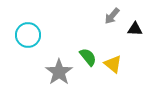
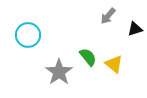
gray arrow: moved 4 px left
black triangle: rotated 21 degrees counterclockwise
yellow triangle: moved 1 px right
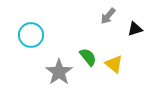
cyan circle: moved 3 px right
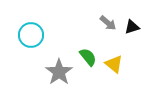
gray arrow: moved 7 px down; rotated 90 degrees counterclockwise
black triangle: moved 3 px left, 2 px up
